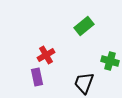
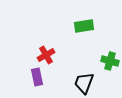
green rectangle: rotated 30 degrees clockwise
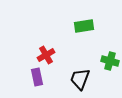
black trapezoid: moved 4 px left, 4 px up
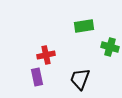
red cross: rotated 18 degrees clockwise
green cross: moved 14 px up
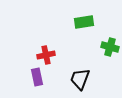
green rectangle: moved 4 px up
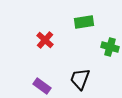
red cross: moved 1 px left, 15 px up; rotated 36 degrees counterclockwise
purple rectangle: moved 5 px right, 9 px down; rotated 42 degrees counterclockwise
